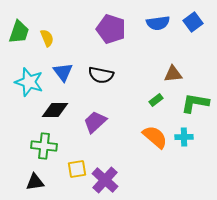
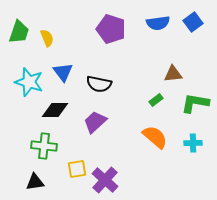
black semicircle: moved 2 px left, 9 px down
cyan cross: moved 9 px right, 6 px down
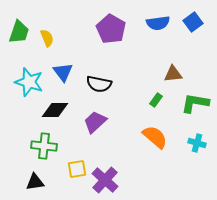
purple pentagon: rotated 12 degrees clockwise
green rectangle: rotated 16 degrees counterclockwise
cyan cross: moved 4 px right; rotated 18 degrees clockwise
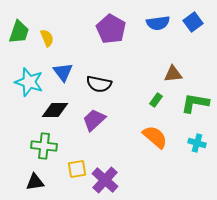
purple trapezoid: moved 1 px left, 2 px up
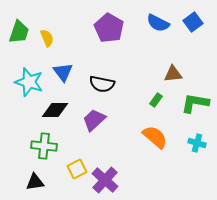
blue semicircle: rotated 35 degrees clockwise
purple pentagon: moved 2 px left, 1 px up
black semicircle: moved 3 px right
yellow square: rotated 18 degrees counterclockwise
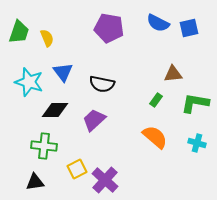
blue square: moved 4 px left, 6 px down; rotated 24 degrees clockwise
purple pentagon: rotated 20 degrees counterclockwise
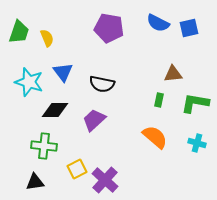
green rectangle: moved 3 px right; rotated 24 degrees counterclockwise
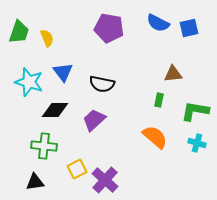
green L-shape: moved 8 px down
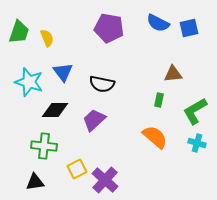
green L-shape: rotated 40 degrees counterclockwise
